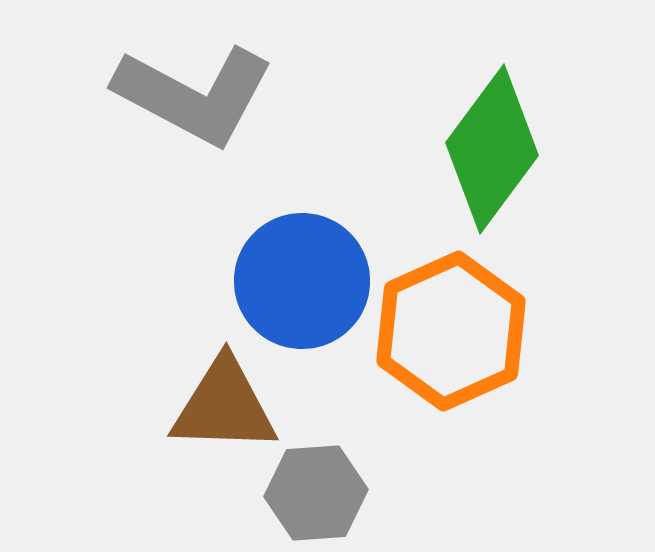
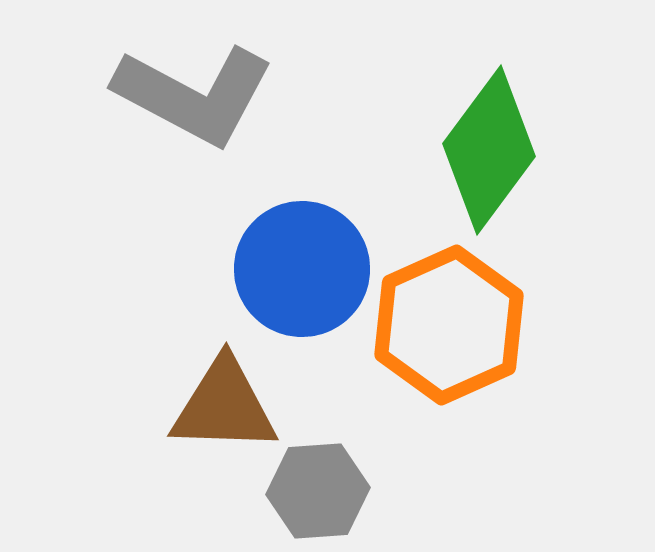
green diamond: moved 3 px left, 1 px down
blue circle: moved 12 px up
orange hexagon: moved 2 px left, 6 px up
gray hexagon: moved 2 px right, 2 px up
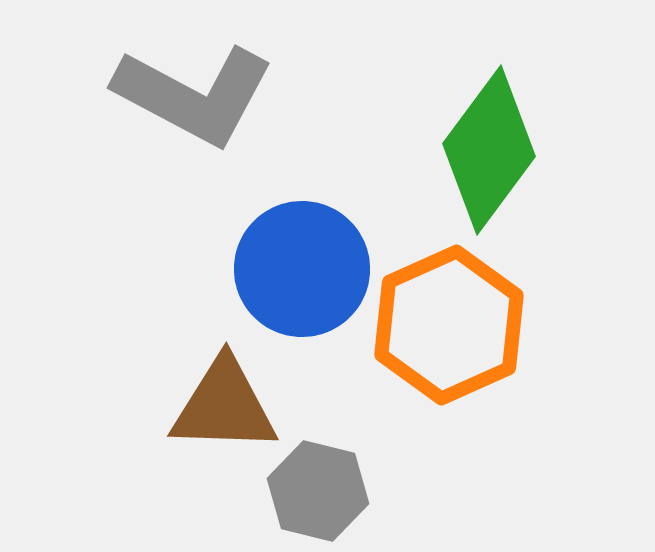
gray hexagon: rotated 18 degrees clockwise
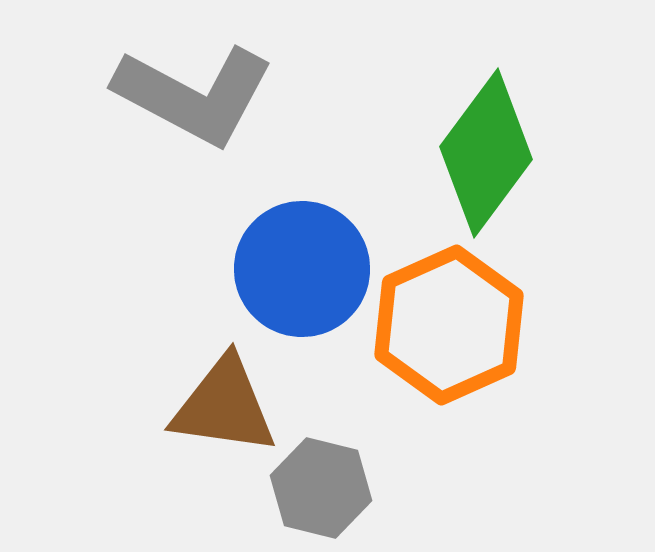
green diamond: moved 3 px left, 3 px down
brown triangle: rotated 6 degrees clockwise
gray hexagon: moved 3 px right, 3 px up
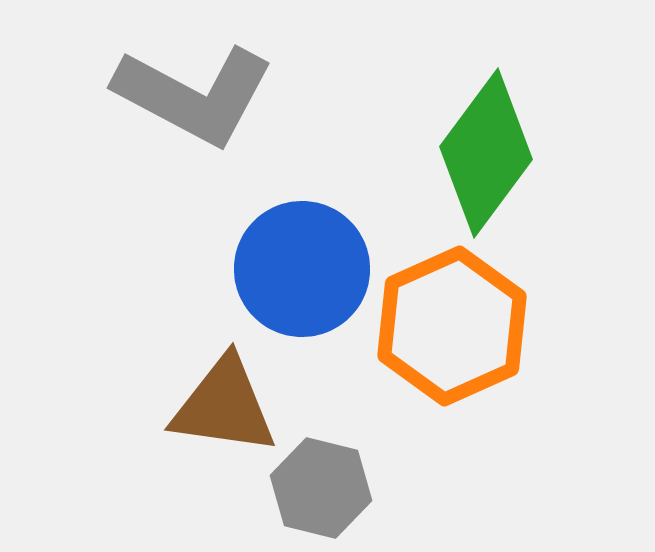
orange hexagon: moved 3 px right, 1 px down
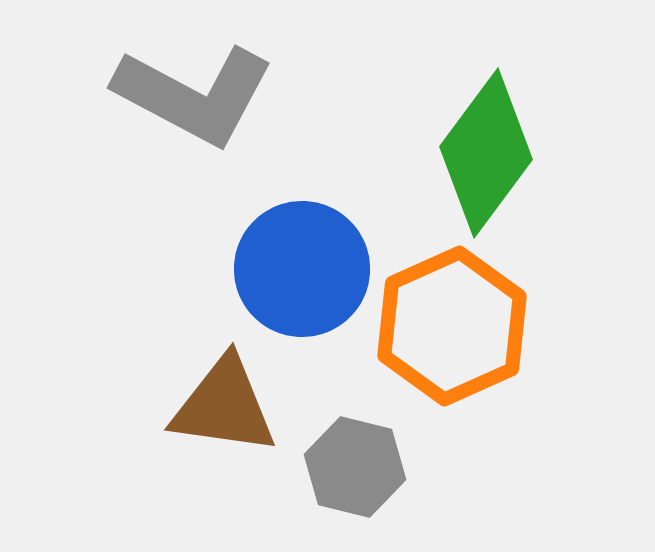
gray hexagon: moved 34 px right, 21 px up
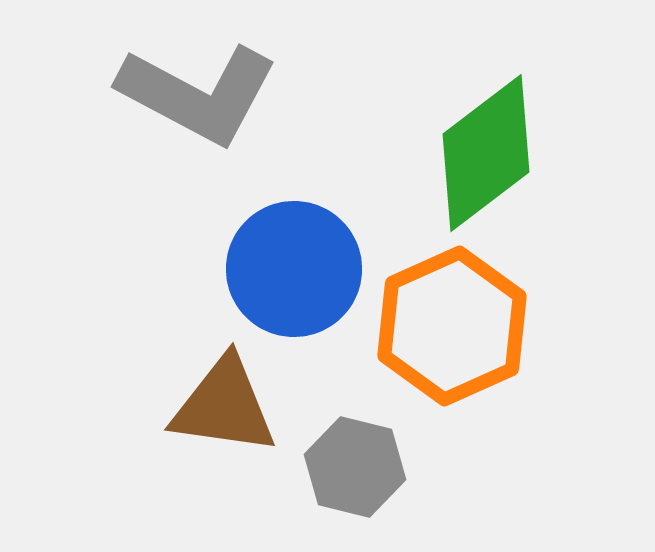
gray L-shape: moved 4 px right, 1 px up
green diamond: rotated 16 degrees clockwise
blue circle: moved 8 px left
